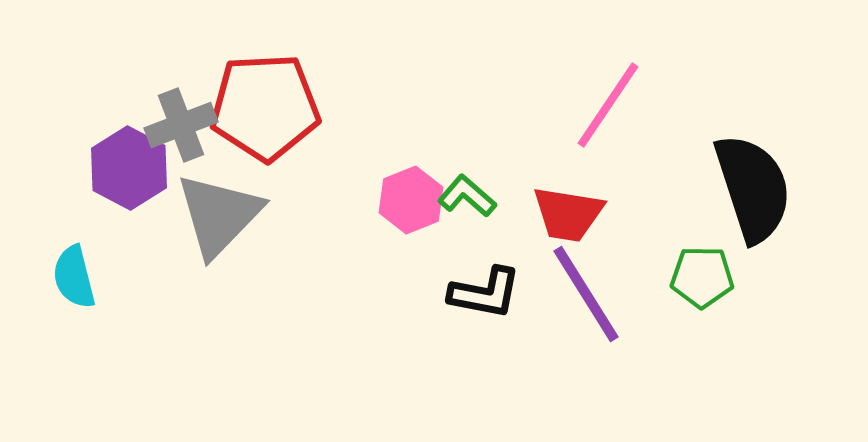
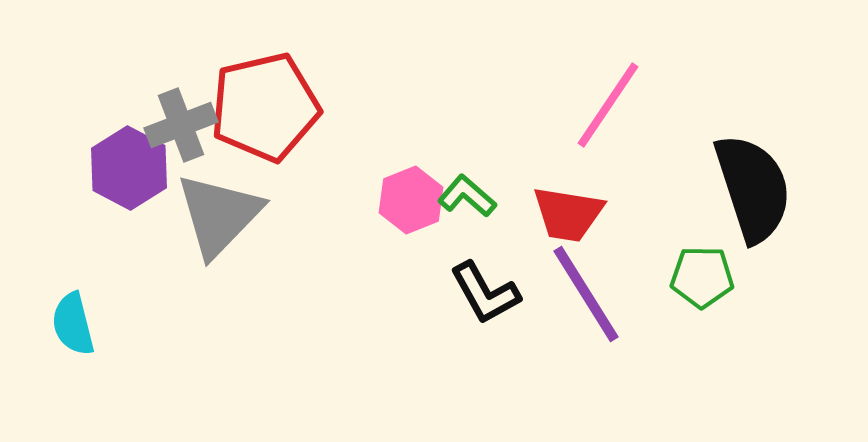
red pentagon: rotated 10 degrees counterclockwise
cyan semicircle: moved 1 px left, 47 px down
black L-shape: rotated 50 degrees clockwise
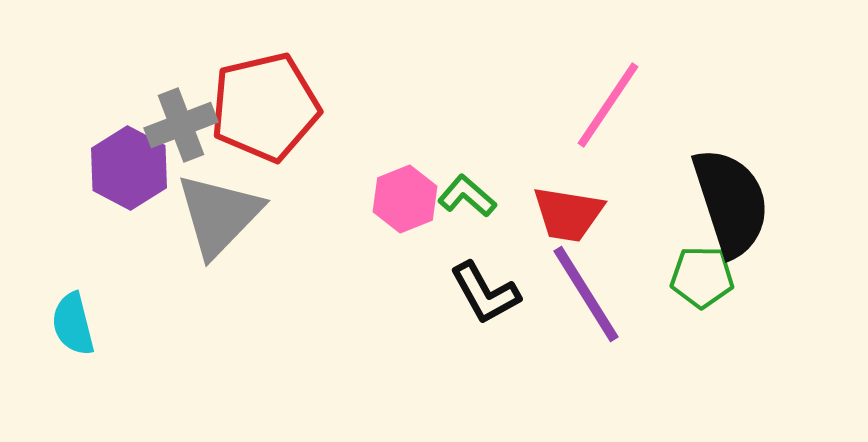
black semicircle: moved 22 px left, 14 px down
pink hexagon: moved 6 px left, 1 px up
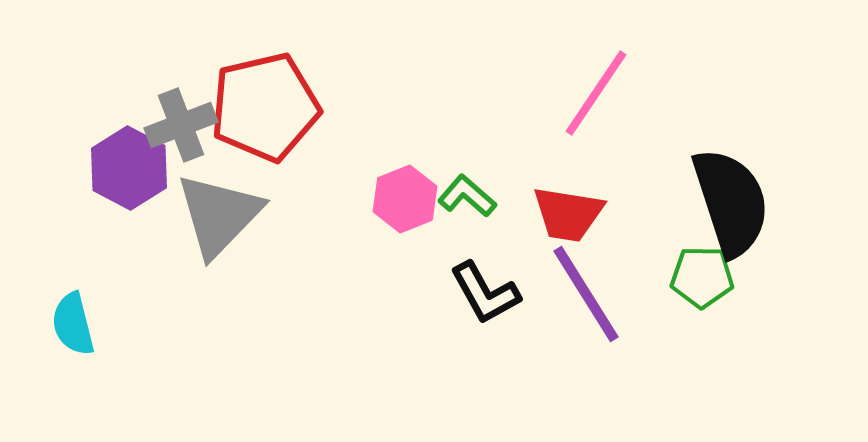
pink line: moved 12 px left, 12 px up
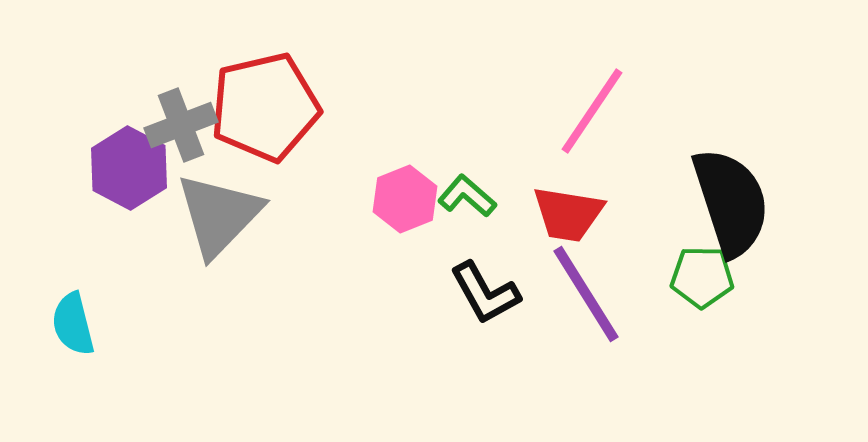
pink line: moved 4 px left, 18 px down
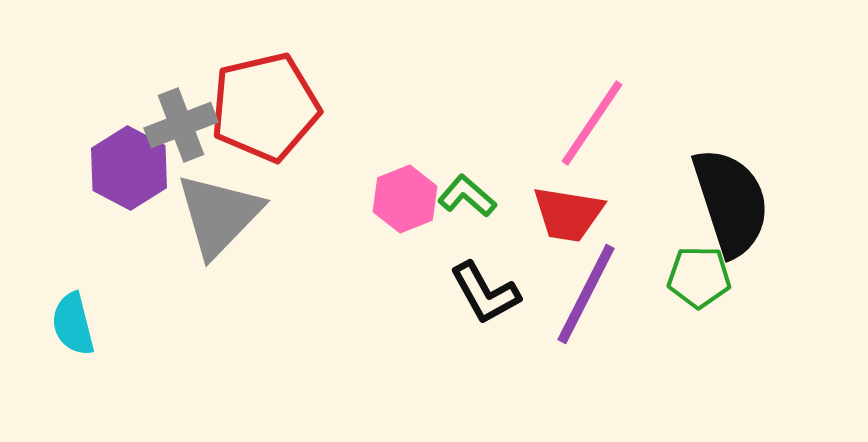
pink line: moved 12 px down
green pentagon: moved 3 px left
purple line: rotated 59 degrees clockwise
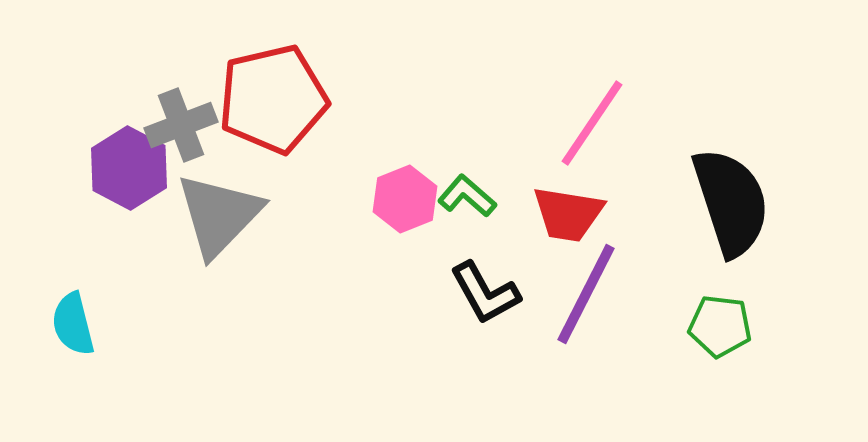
red pentagon: moved 8 px right, 8 px up
green pentagon: moved 21 px right, 49 px down; rotated 6 degrees clockwise
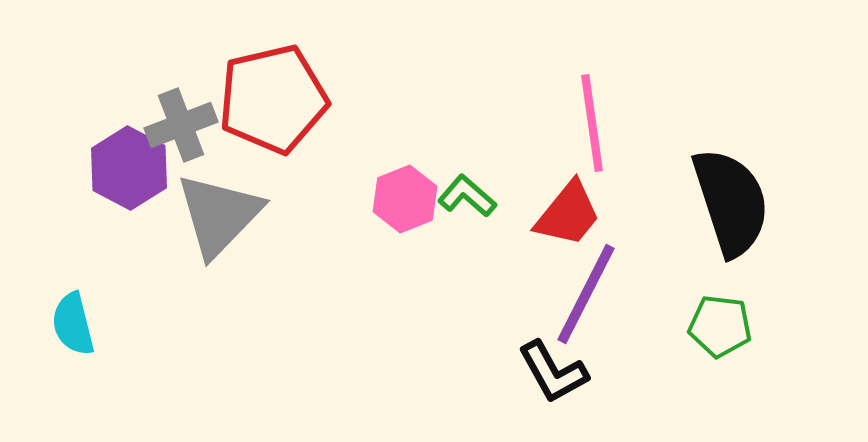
pink line: rotated 42 degrees counterclockwise
red trapezoid: rotated 60 degrees counterclockwise
black L-shape: moved 68 px right, 79 px down
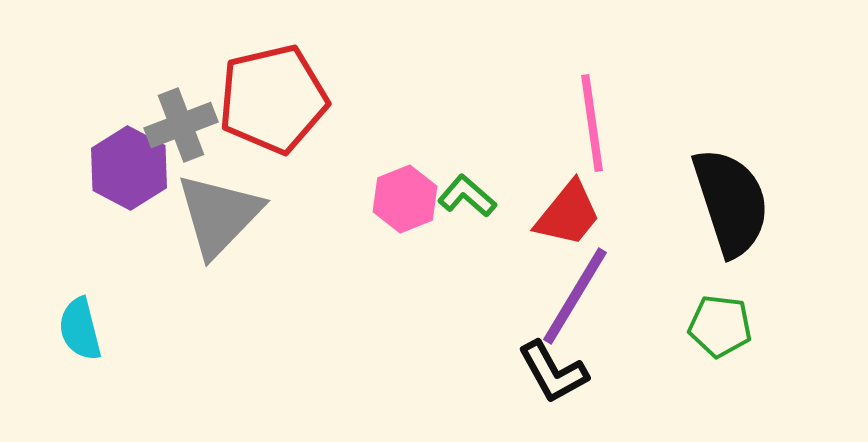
purple line: moved 11 px left, 2 px down; rotated 4 degrees clockwise
cyan semicircle: moved 7 px right, 5 px down
